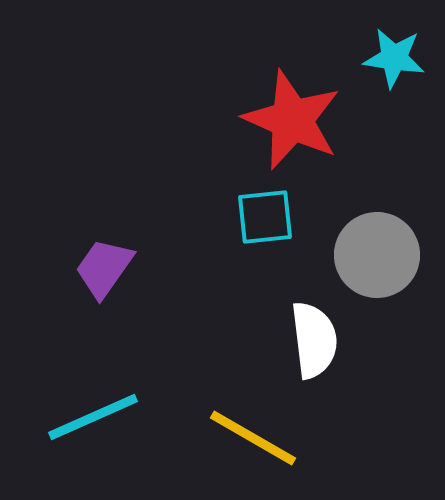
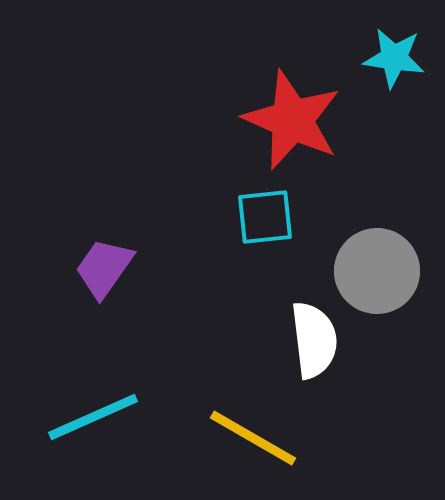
gray circle: moved 16 px down
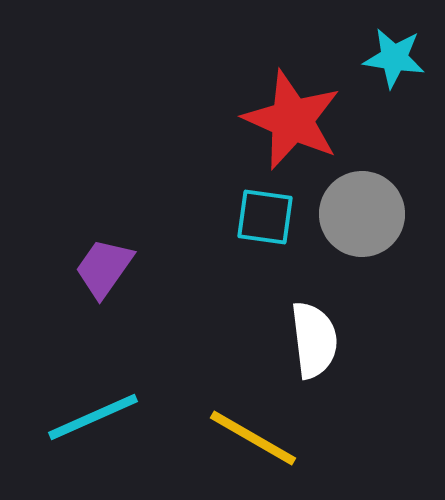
cyan square: rotated 14 degrees clockwise
gray circle: moved 15 px left, 57 px up
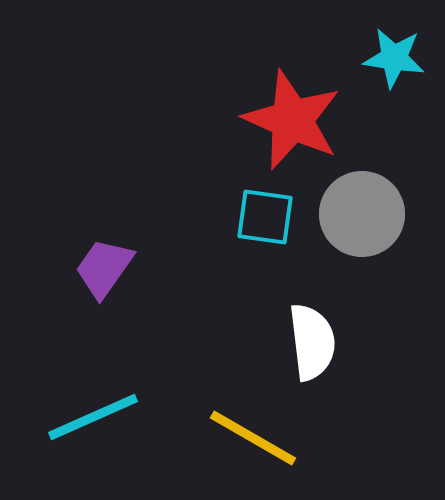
white semicircle: moved 2 px left, 2 px down
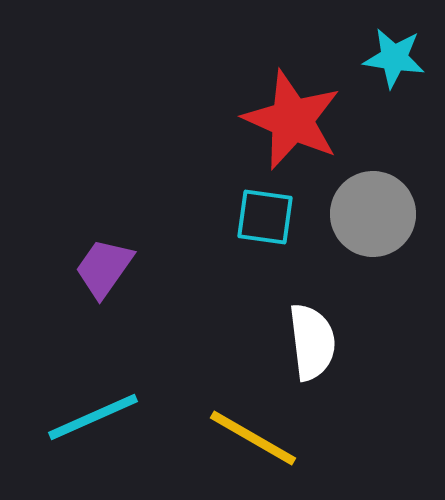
gray circle: moved 11 px right
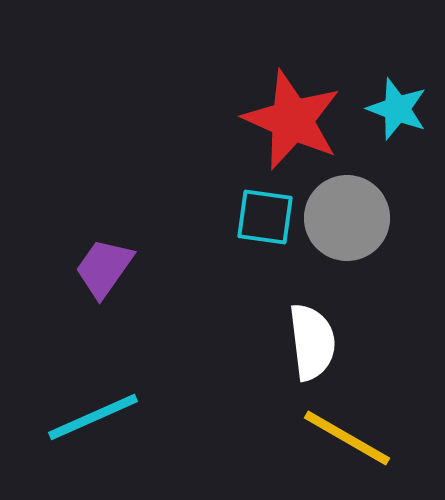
cyan star: moved 3 px right, 51 px down; rotated 12 degrees clockwise
gray circle: moved 26 px left, 4 px down
yellow line: moved 94 px right
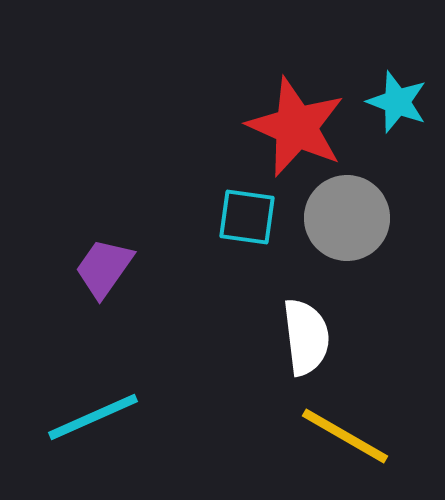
cyan star: moved 7 px up
red star: moved 4 px right, 7 px down
cyan square: moved 18 px left
white semicircle: moved 6 px left, 5 px up
yellow line: moved 2 px left, 2 px up
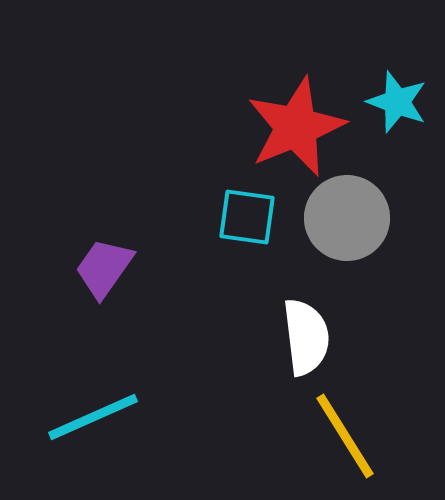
red star: rotated 26 degrees clockwise
yellow line: rotated 28 degrees clockwise
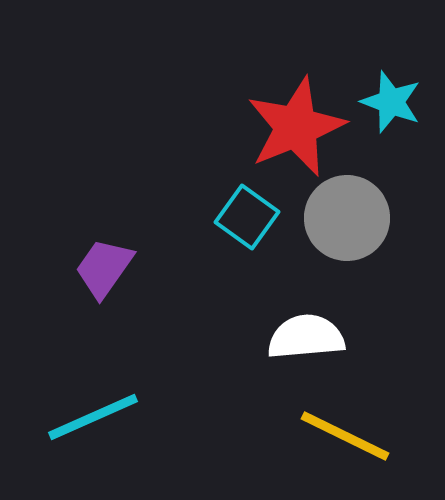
cyan star: moved 6 px left
cyan square: rotated 28 degrees clockwise
white semicircle: rotated 88 degrees counterclockwise
yellow line: rotated 32 degrees counterclockwise
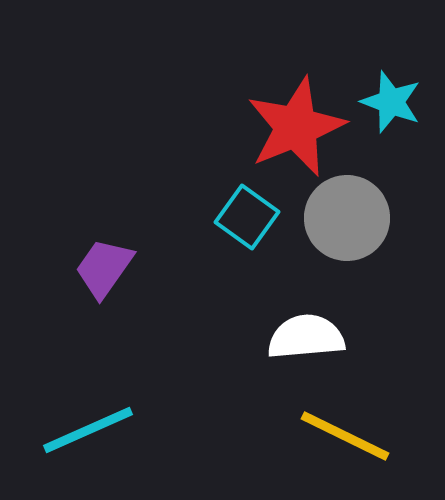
cyan line: moved 5 px left, 13 px down
